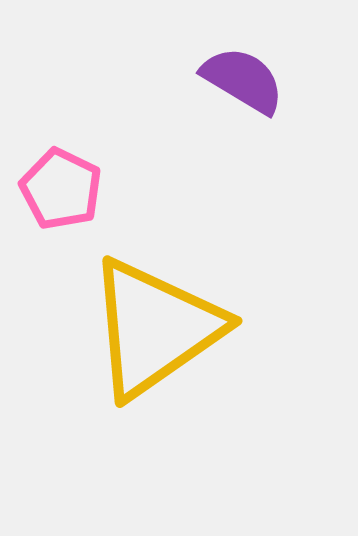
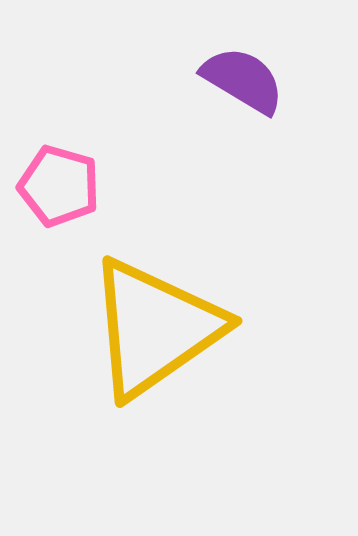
pink pentagon: moved 2 px left, 3 px up; rotated 10 degrees counterclockwise
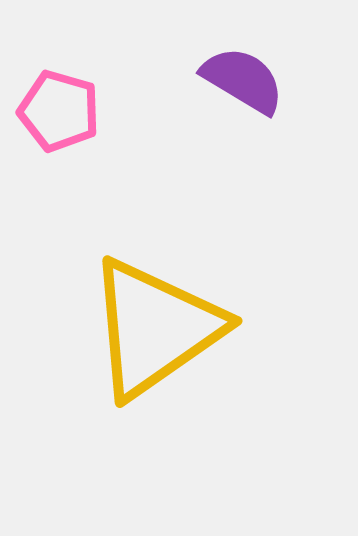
pink pentagon: moved 75 px up
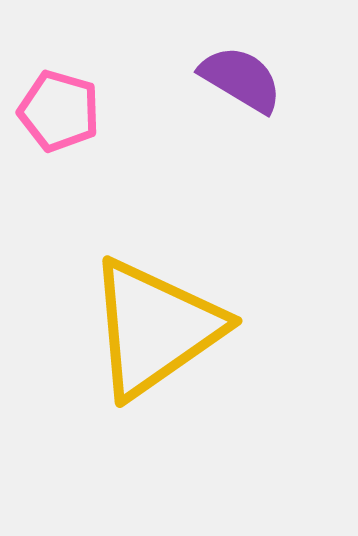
purple semicircle: moved 2 px left, 1 px up
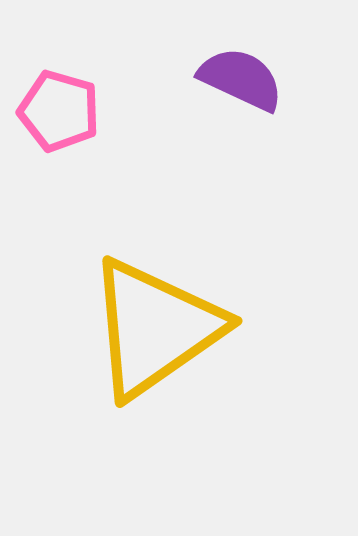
purple semicircle: rotated 6 degrees counterclockwise
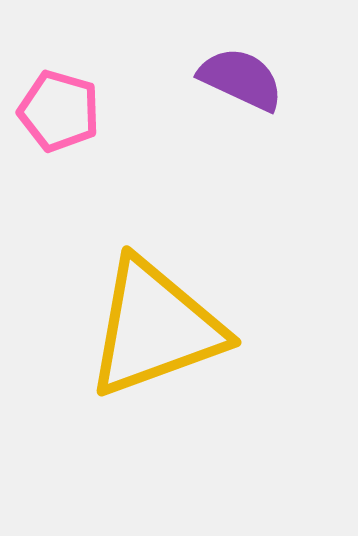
yellow triangle: rotated 15 degrees clockwise
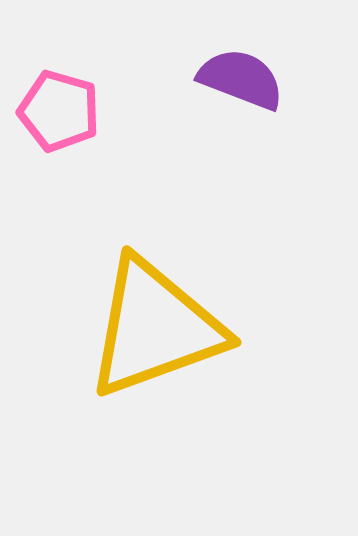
purple semicircle: rotated 4 degrees counterclockwise
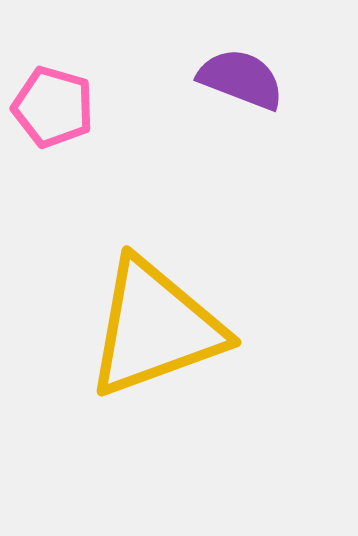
pink pentagon: moved 6 px left, 4 px up
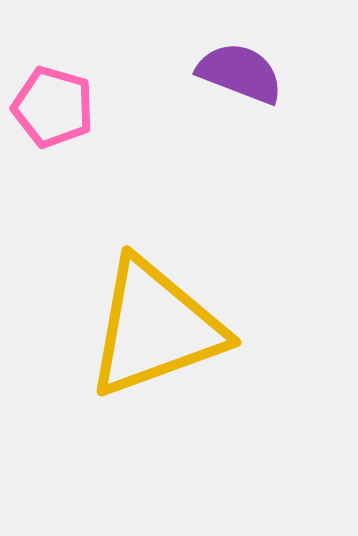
purple semicircle: moved 1 px left, 6 px up
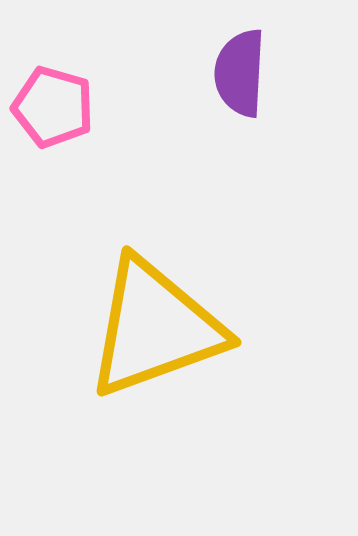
purple semicircle: rotated 108 degrees counterclockwise
